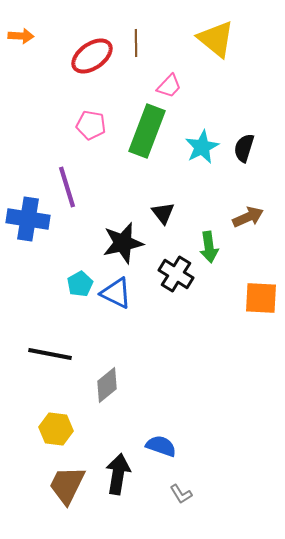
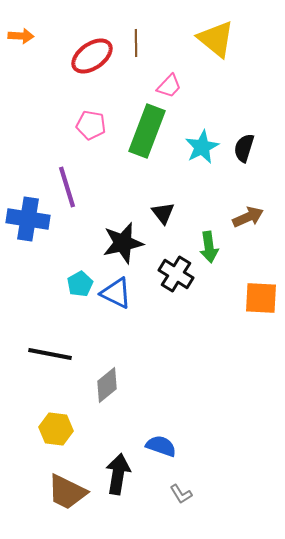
brown trapezoid: moved 7 px down; rotated 90 degrees counterclockwise
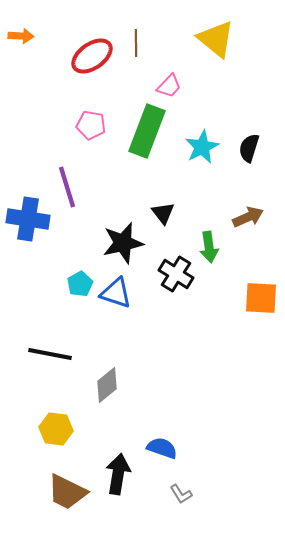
black semicircle: moved 5 px right
blue triangle: rotated 8 degrees counterclockwise
blue semicircle: moved 1 px right, 2 px down
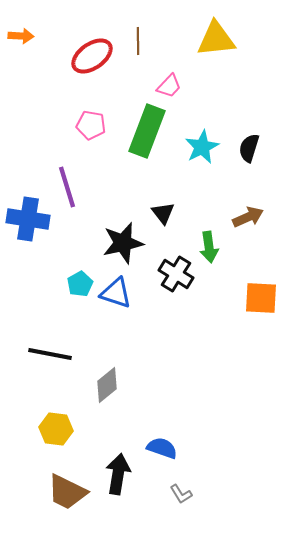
yellow triangle: rotated 45 degrees counterclockwise
brown line: moved 2 px right, 2 px up
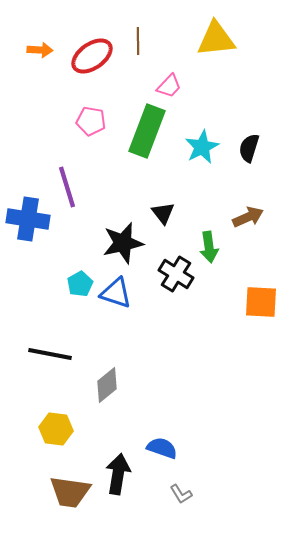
orange arrow: moved 19 px right, 14 px down
pink pentagon: moved 4 px up
orange square: moved 4 px down
brown trapezoid: moved 3 px right; rotated 18 degrees counterclockwise
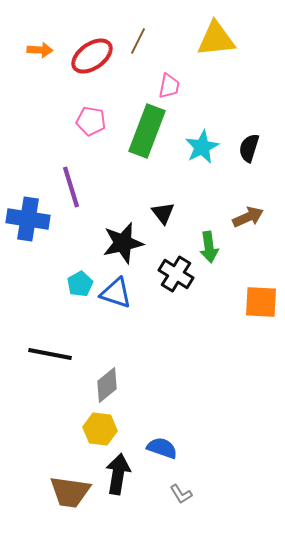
brown line: rotated 28 degrees clockwise
pink trapezoid: rotated 32 degrees counterclockwise
purple line: moved 4 px right
yellow hexagon: moved 44 px right
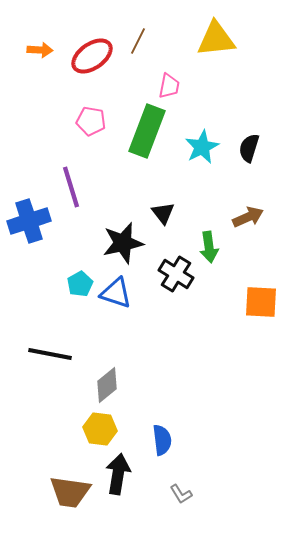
blue cross: moved 1 px right, 2 px down; rotated 27 degrees counterclockwise
blue semicircle: moved 8 px up; rotated 64 degrees clockwise
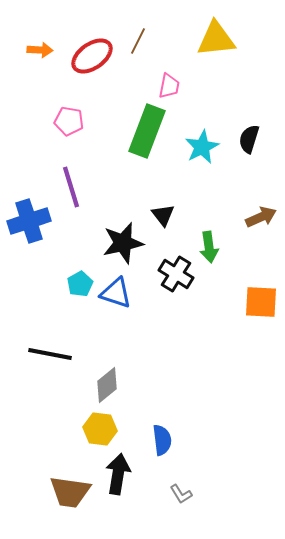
pink pentagon: moved 22 px left
black semicircle: moved 9 px up
black triangle: moved 2 px down
brown arrow: moved 13 px right
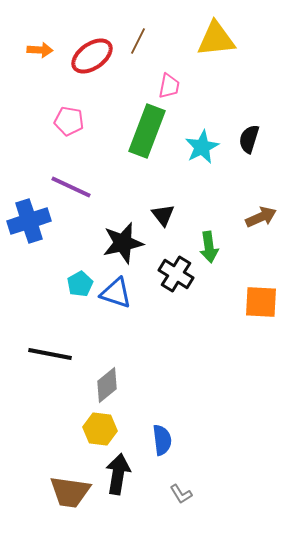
purple line: rotated 48 degrees counterclockwise
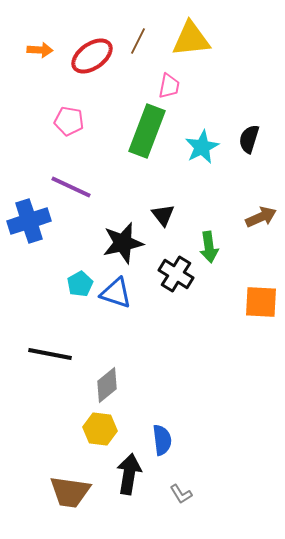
yellow triangle: moved 25 px left
black arrow: moved 11 px right
